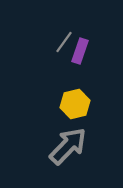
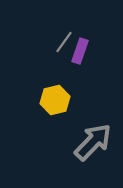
yellow hexagon: moved 20 px left, 4 px up
gray arrow: moved 25 px right, 4 px up
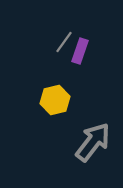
gray arrow: rotated 6 degrees counterclockwise
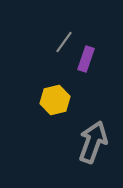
purple rectangle: moved 6 px right, 8 px down
gray arrow: rotated 18 degrees counterclockwise
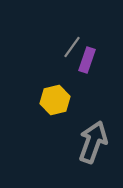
gray line: moved 8 px right, 5 px down
purple rectangle: moved 1 px right, 1 px down
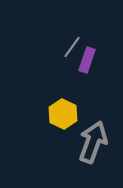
yellow hexagon: moved 8 px right, 14 px down; rotated 20 degrees counterclockwise
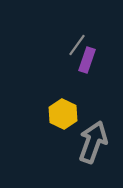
gray line: moved 5 px right, 2 px up
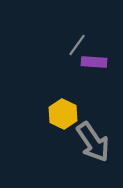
purple rectangle: moved 7 px right, 2 px down; rotated 75 degrees clockwise
gray arrow: rotated 126 degrees clockwise
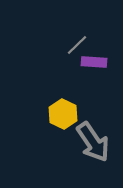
gray line: rotated 10 degrees clockwise
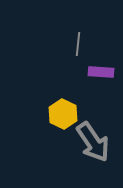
gray line: moved 1 px right, 1 px up; rotated 40 degrees counterclockwise
purple rectangle: moved 7 px right, 10 px down
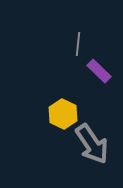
purple rectangle: moved 2 px left, 1 px up; rotated 40 degrees clockwise
gray arrow: moved 1 px left, 2 px down
